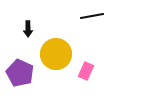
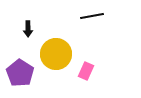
purple pentagon: rotated 8 degrees clockwise
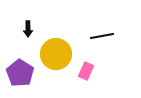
black line: moved 10 px right, 20 px down
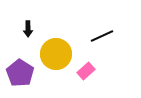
black line: rotated 15 degrees counterclockwise
pink rectangle: rotated 24 degrees clockwise
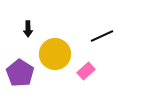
yellow circle: moved 1 px left
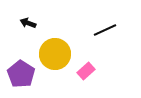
black arrow: moved 6 px up; rotated 112 degrees clockwise
black line: moved 3 px right, 6 px up
purple pentagon: moved 1 px right, 1 px down
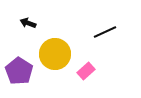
black line: moved 2 px down
purple pentagon: moved 2 px left, 3 px up
